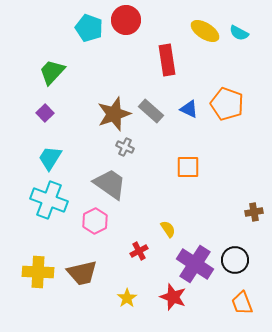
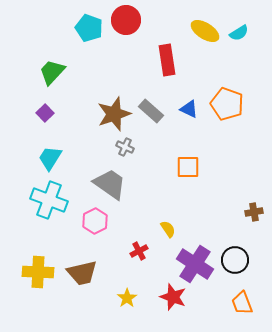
cyan semicircle: rotated 60 degrees counterclockwise
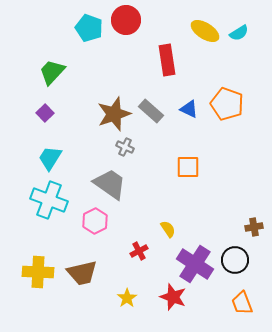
brown cross: moved 15 px down
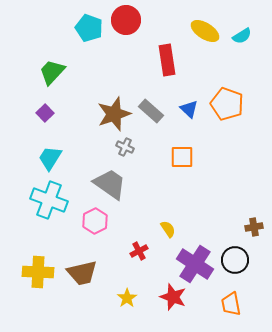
cyan semicircle: moved 3 px right, 3 px down
blue triangle: rotated 18 degrees clockwise
orange square: moved 6 px left, 10 px up
orange trapezoid: moved 11 px left, 1 px down; rotated 10 degrees clockwise
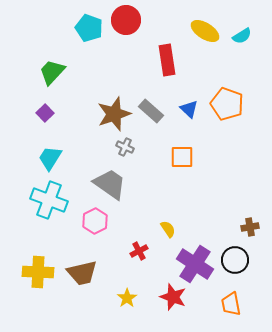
brown cross: moved 4 px left
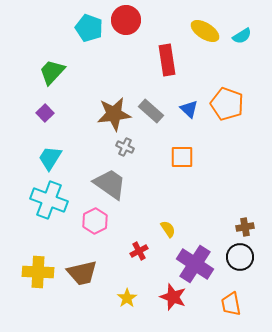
brown star: rotated 12 degrees clockwise
brown cross: moved 5 px left
black circle: moved 5 px right, 3 px up
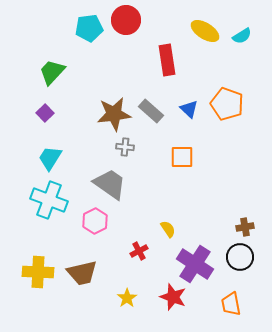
cyan pentagon: rotated 28 degrees counterclockwise
gray cross: rotated 18 degrees counterclockwise
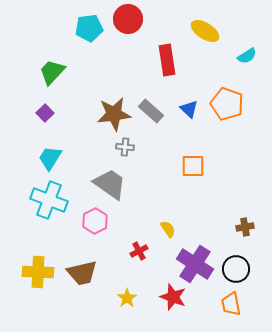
red circle: moved 2 px right, 1 px up
cyan semicircle: moved 5 px right, 20 px down
orange square: moved 11 px right, 9 px down
black circle: moved 4 px left, 12 px down
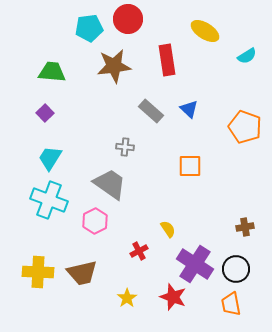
green trapezoid: rotated 52 degrees clockwise
orange pentagon: moved 18 px right, 23 px down
brown star: moved 48 px up
orange square: moved 3 px left
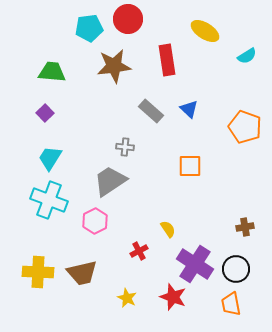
gray trapezoid: moved 3 px up; rotated 69 degrees counterclockwise
yellow star: rotated 12 degrees counterclockwise
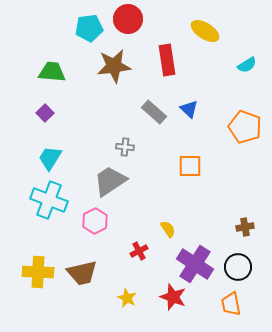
cyan semicircle: moved 9 px down
gray rectangle: moved 3 px right, 1 px down
black circle: moved 2 px right, 2 px up
